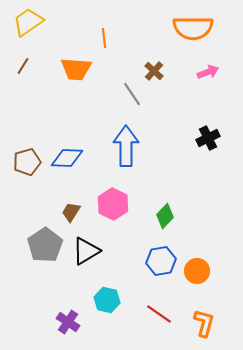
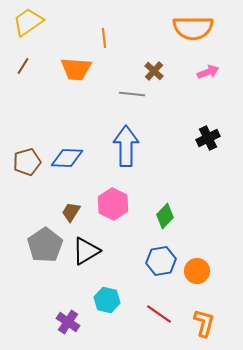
gray line: rotated 50 degrees counterclockwise
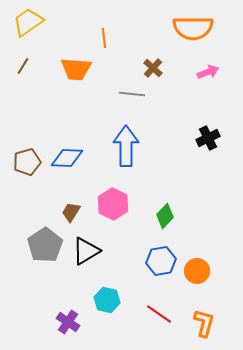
brown cross: moved 1 px left, 3 px up
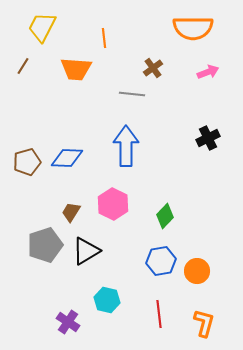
yellow trapezoid: moved 14 px right, 5 px down; rotated 28 degrees counterclockwise
brown cross: rotated 12 degrees clockwise
gray pentagon: rotated 16 degrees clockwise
red line: rotated 48 degrees clockwise
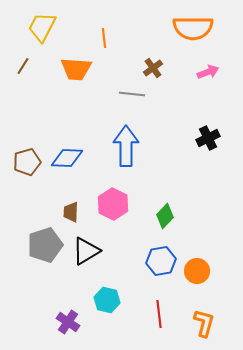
brown trapezoid: rotated 30 degrees counterclockwise
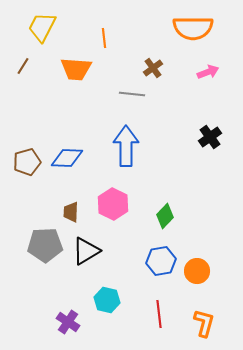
black cross: moved 2 px right, 1 px up; rotated 10 degrees counterclockwise
gray pentagon: rotated 16 degrees clockwise
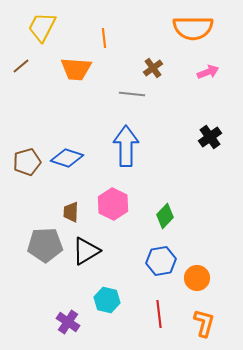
brown line: moved 2 px left; rotated 18 degrees clockwise
blue diamond: rotated 16 degrees clockwise
orange circle: moved 7 px down
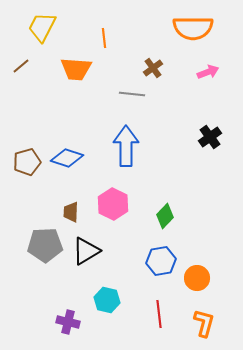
purple cross: rotated 20 degrees counterclockwise
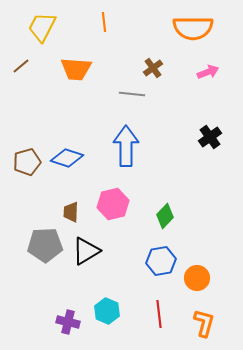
orange line: moved 16 px up
pink hexagon: rotated 20 degrees clockwise
cyan hexagon: moved 11 px down; rotated 10 degrees clockwise
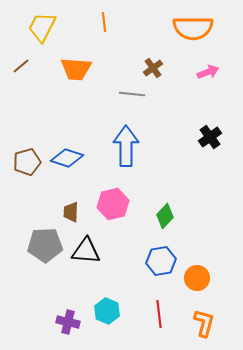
black triangle: rotated 36 degrees clockwise
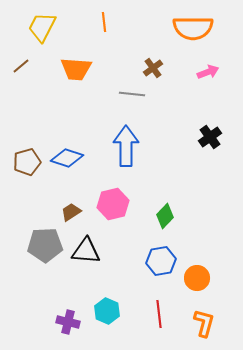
brown trapezoid: rotated 55 degrees clockwise
